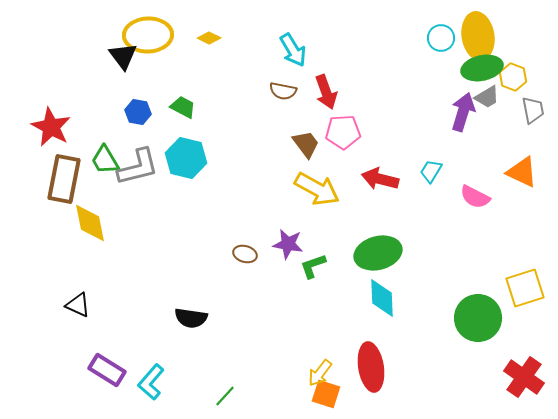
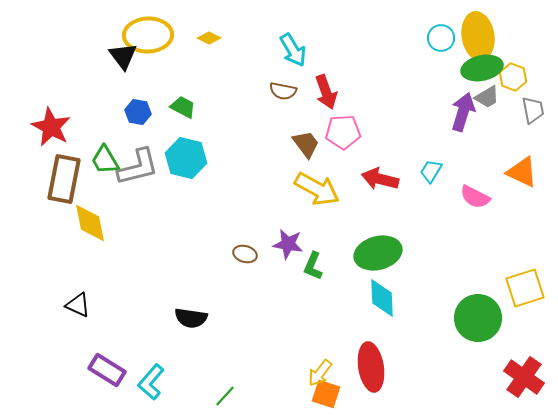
green L-shape at (313, 266): rotated 48 degrees counterclockwise
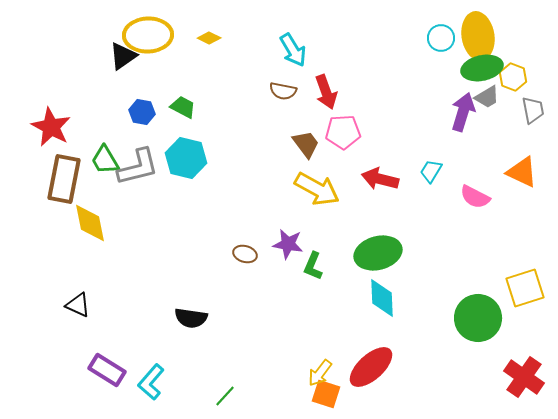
black triangle at (123, 56): rotated 32 degrees clockwise
blue hexagon at (138, 112): moved 4 px right
red ellipse at (371, 367): rotated 57 degrees clockwise
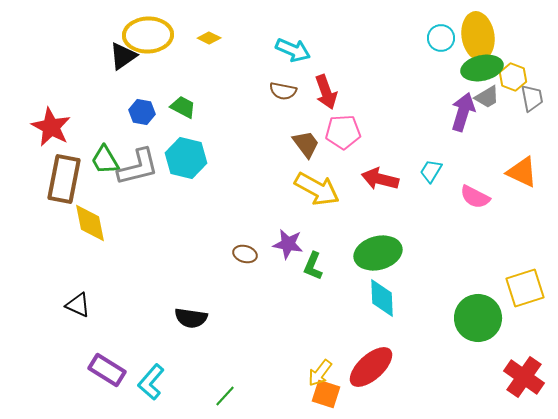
cyan arrow at (293, 50): rotated 36 degrees counterclockwise
gray trapezoid at (533, 110): moved 1 px left, 12 px up
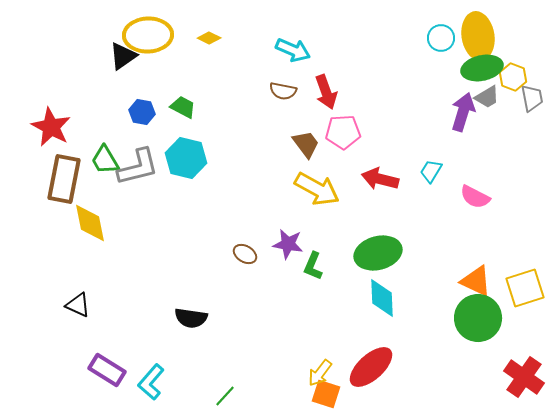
orange triangle at (522, 172): moved 46 px left, 109 px down
brown ellipse at (245, 254): rotated 15 degrees clockwise
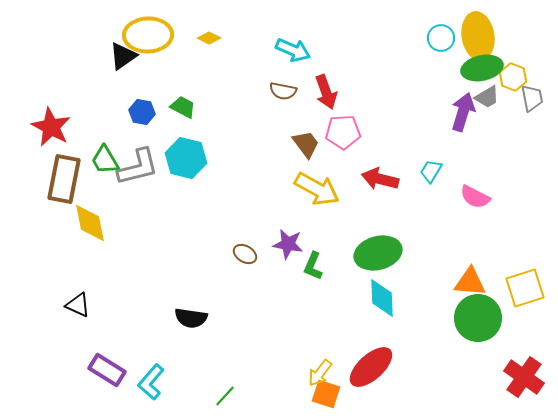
orange triangle at (476, 281): moved 6 px left, 1 px down; rotated 20 degrees counterclockwise
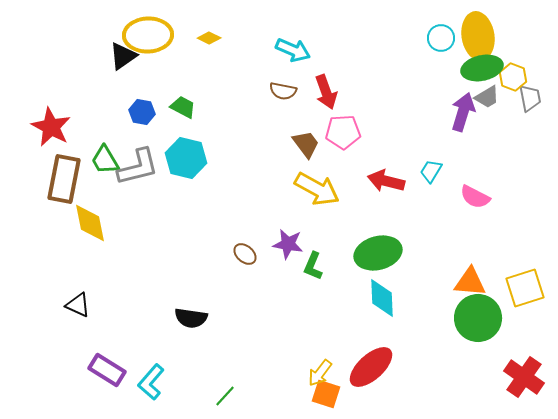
gray trapezoid at (532, 98): moved 2 px left
red arrow at (380, 179): moved 6 px right, 2 px down
brown ellipse at (245, 254): rotated 10 degrees clockwise
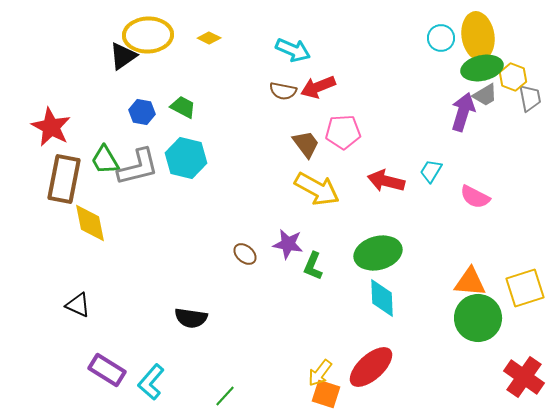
red arrow at (326, 92): moved 8 px left, 5 px up; rotated 88 degrees clockwise
gray trapezoid at (487, 97): moved 2 px left, 2 px up
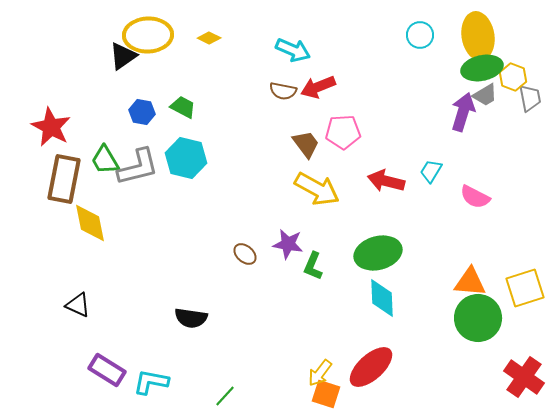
cyan circle at (441, 38): moved 21 px left, 3 px up
cyan L-shape at (151, 382): rotated 60 degrees clockwise
